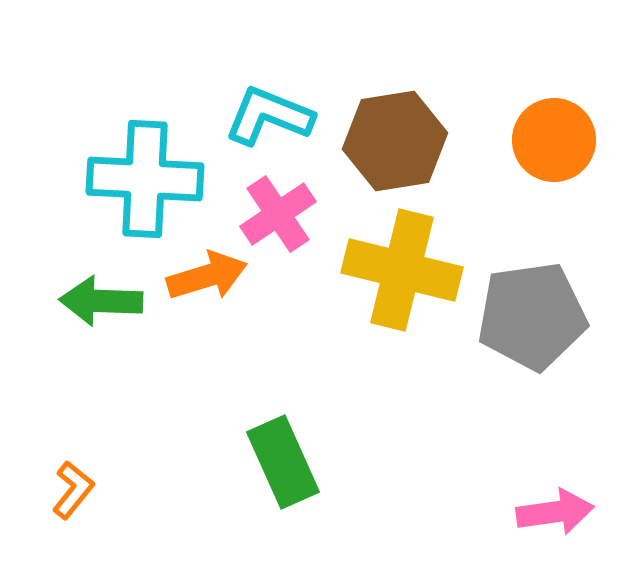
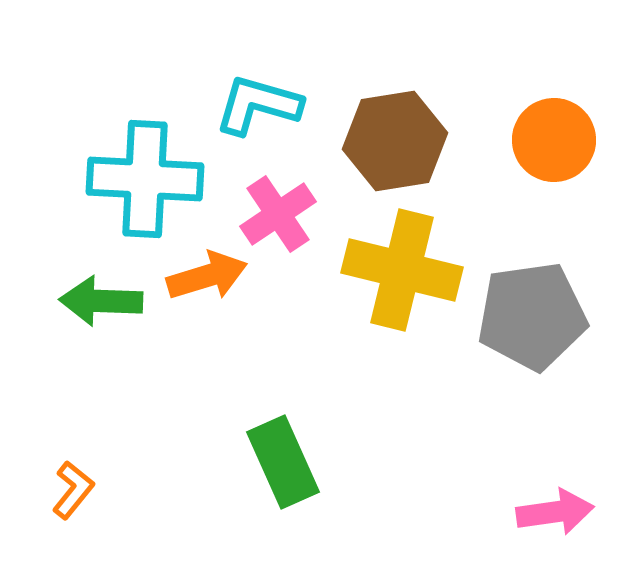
cyan L-shape: moved 11 px left, 11 px up; rotated 6 degrees counterclockwise
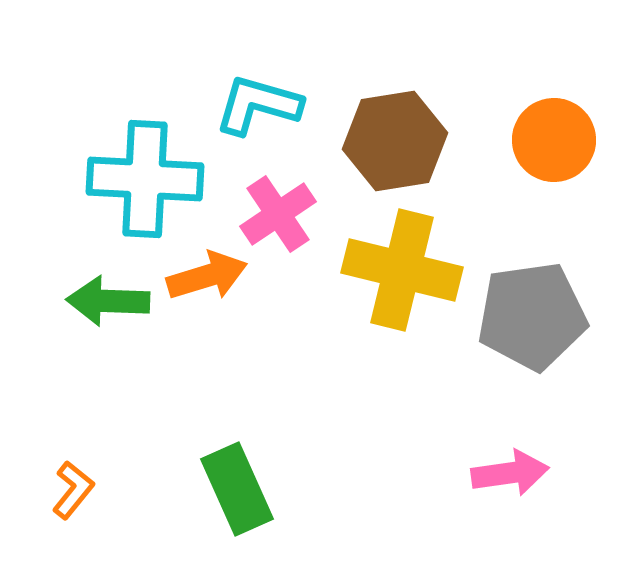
green arrow: moved 7 px right
green rectangle: moved 46 px left, 27 px down
pink arrow: moved 45 px left, 39 px up
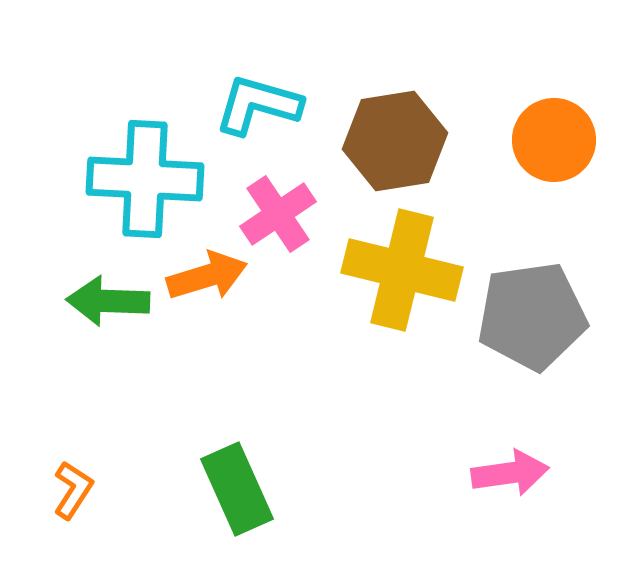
orange L-shape: rotated 6 degrees counterclockwise
